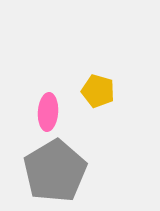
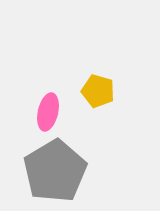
pink ellipse: rotated 9 degrees clockwise
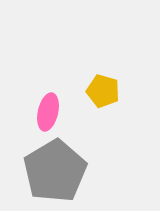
yellow pentagon: moved 5 px right
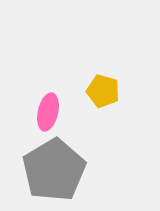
gray pentagon: moved 1 px left, 1 px up
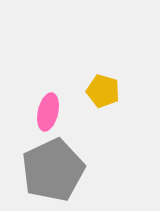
gray pentagon: moved 1 px left; rotated 6 degrees clockwise
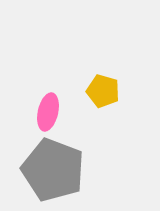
gray pentagon: rotated 26 degrees counterclockwise
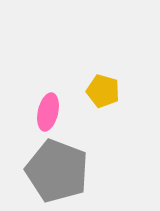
gray pentagon: moved 4 px right, 1 px down
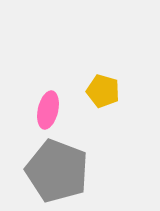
pink ellipse: moved 2 px up
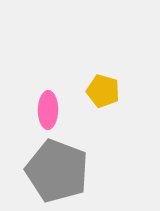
pink ellipse: rotated 12 degrees counterclockwise
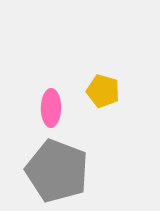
pink ellipse: moved 3 px right, 2 px up
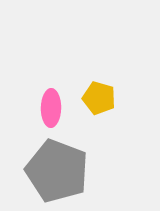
yellow pentagon: moved 4 px left, 7 px down
